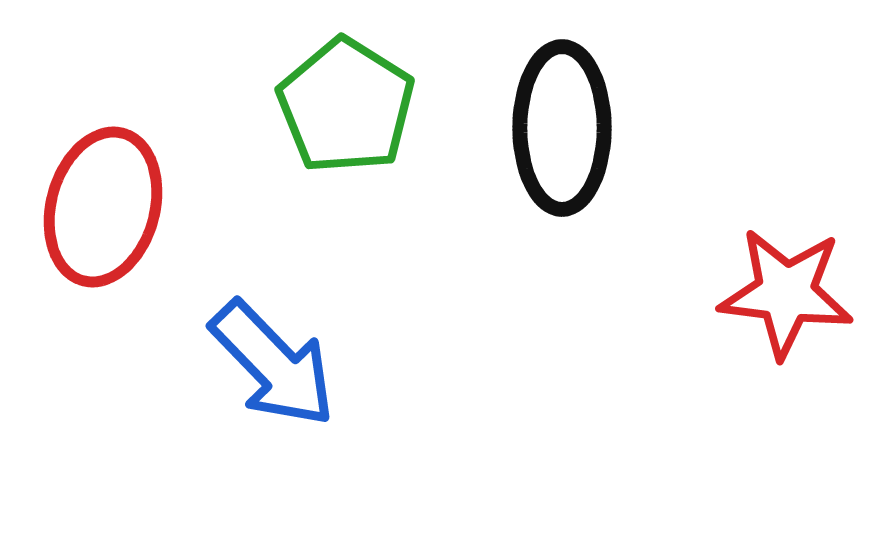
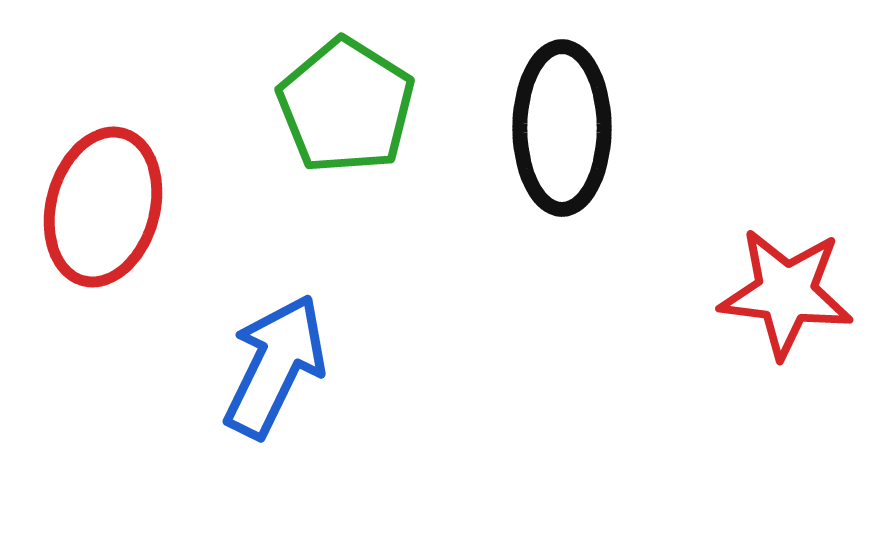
blue arrow: moved 2 px right, 2 px down; rotated 110 degrees counterclockwise
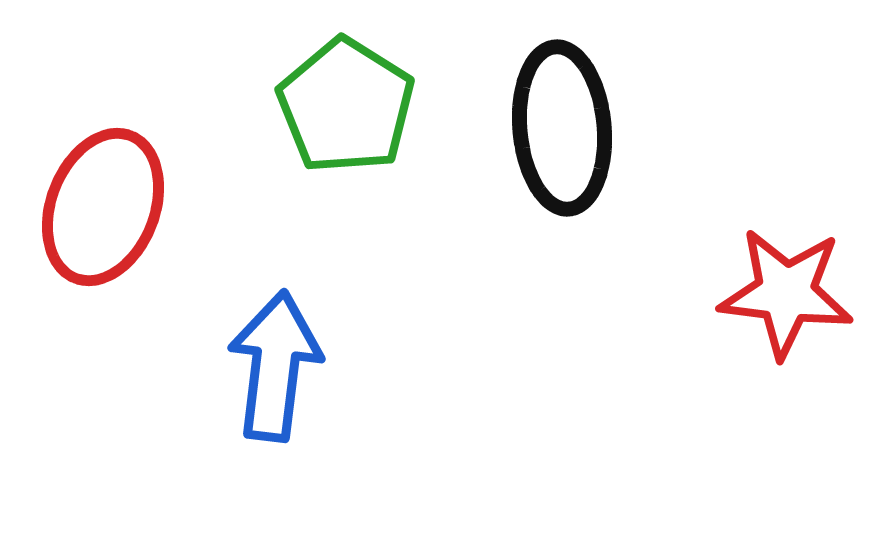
black ellipse: rotated 5 degrees counterclockwise
red ellipse: rotated 6 degrees clockwise
blue arrow: rotated 19 degrees counterclockwise
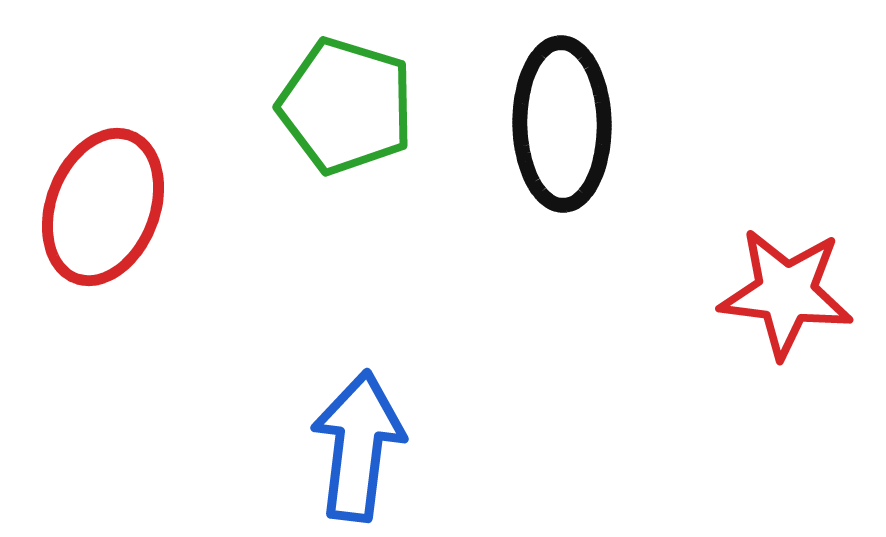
green pentagon: rotated 15 degrees counterclockwise
black ellipse: moved 4 px up; rotated 4 degrees clockwise
blue arrow: moved 83 px right, 80 px down
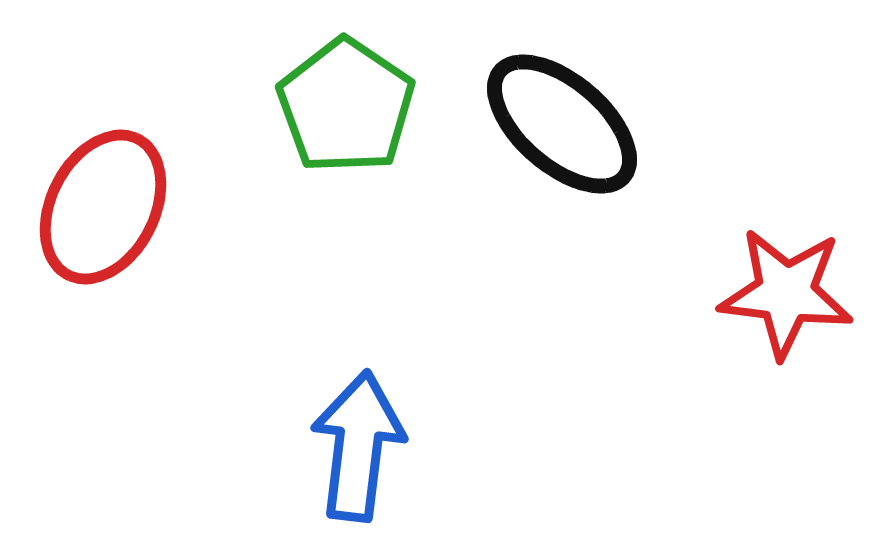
green pentagon: rotated 17 degrees clockwise
black ellipse: rotated 48 degrees counterclockwise
red ellipse: rotated 6 degrees clockwise
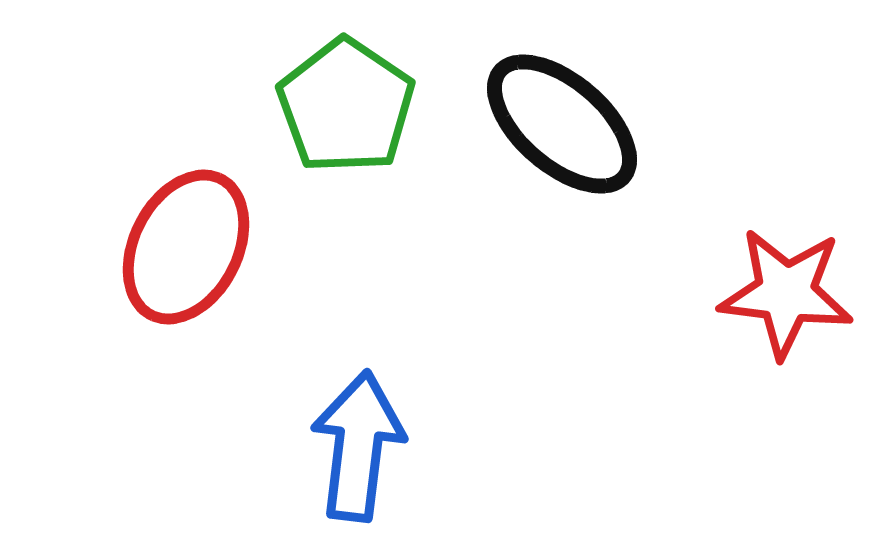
red ellipse: moved 83 px right, 40 px down
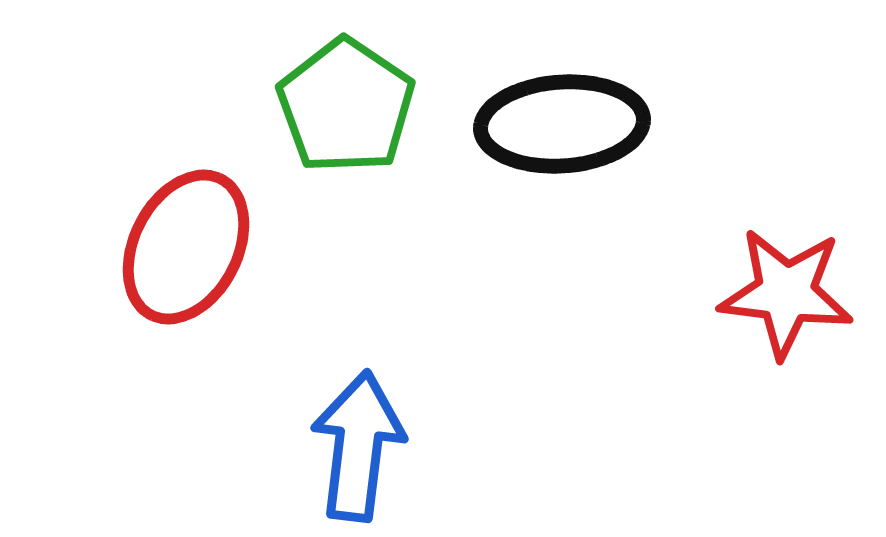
black ellipse: rotated 45 degrees counterclockwise
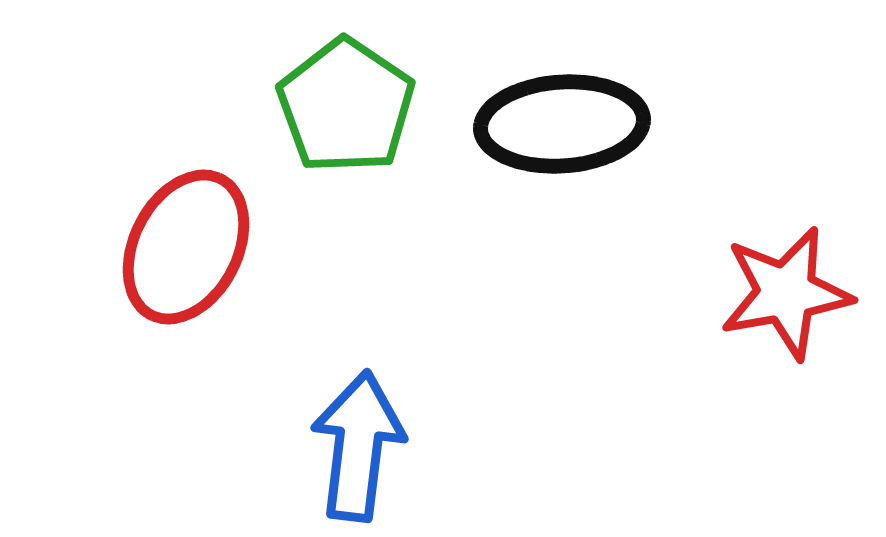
red star: rotated 17 degrees counterclockwise
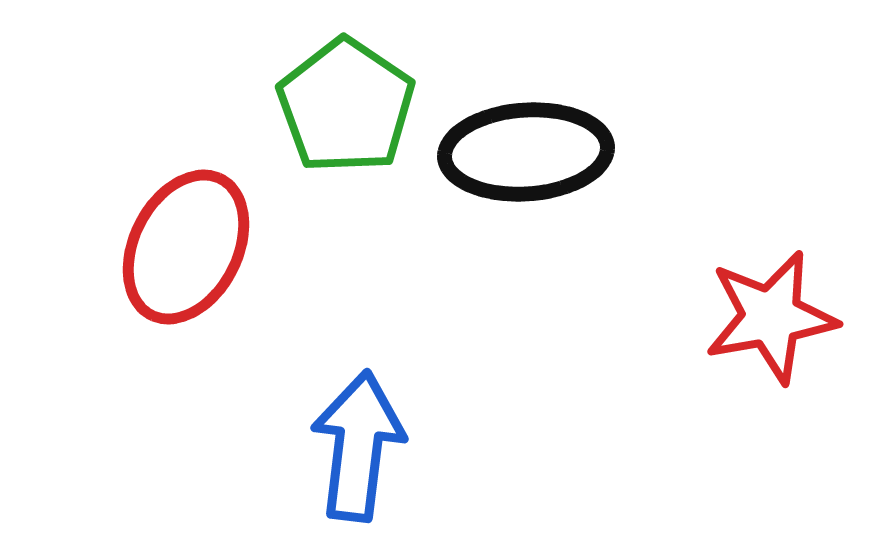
black ellipse: moved 36 px left, 28 px down
red star: moved 15 px left, 24 px down
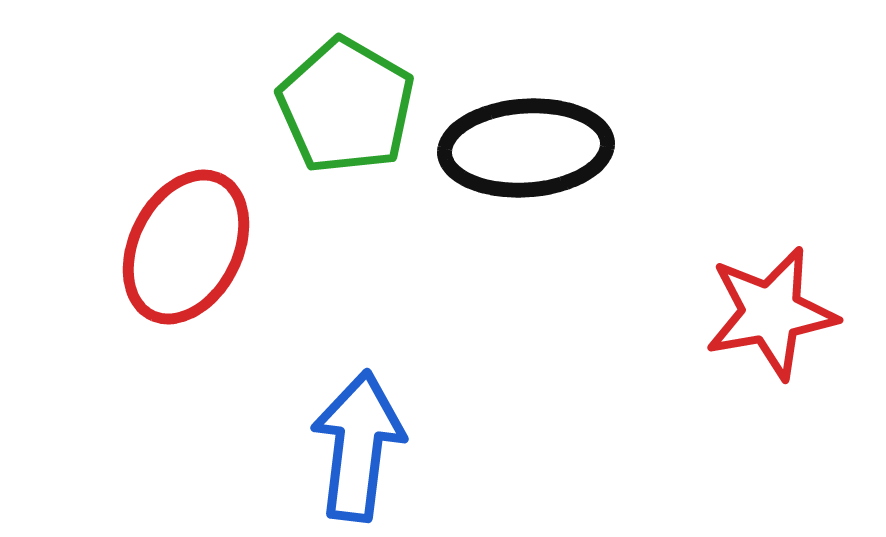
green pentagon: rotated 4 degrees counterclockwise
black ellipse: moved 4 px up
red star: moved 4 px up
